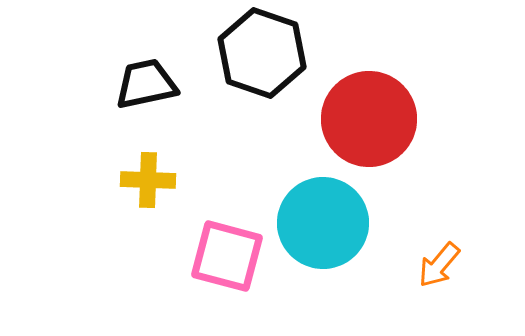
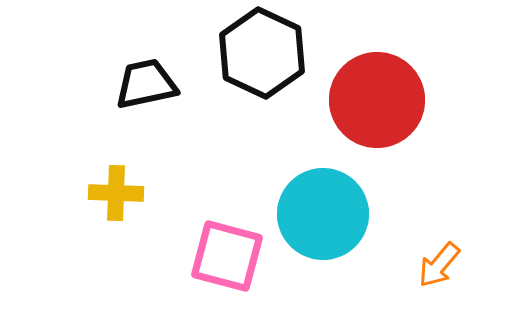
black hexagon: rotated 6 degrees clockwise
red circle: moved 8 px right, 19 px up
yellow cross: moved 32 px left, 13 px down
cyan circle: moved 9 px up
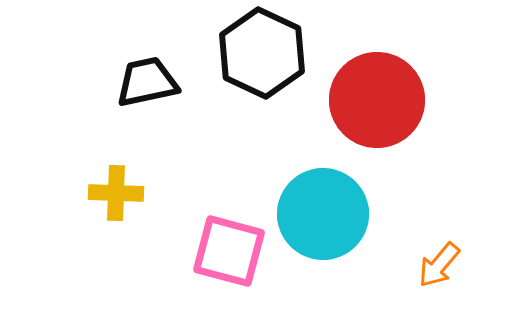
black trapezoid: moved 1 px right, 2 px up
pink square: moved 2 px right, 5 px up
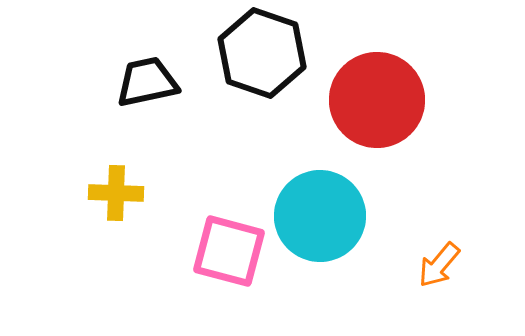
black hexagon: rotated 6 degrees counterclockwise
cyan circle: moved 3 px left, 2 px down
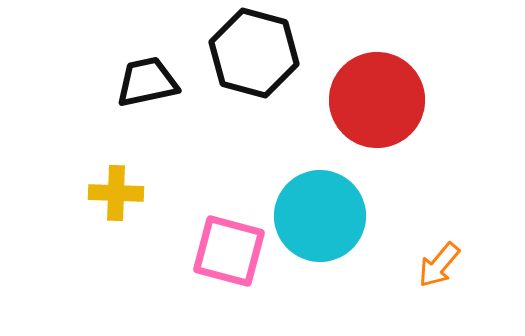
black hexagon: moved 8 px left; rotated 4 degrees counterclockwise
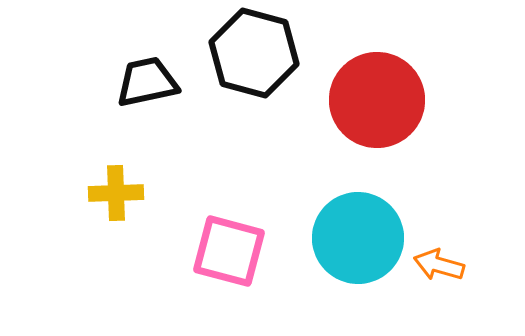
yellow cross: rotated 4 degrees counterclockwise
cyan circle: moved 38 px right, 22 px down
orange arrow: rotated 66 degrees clockwise
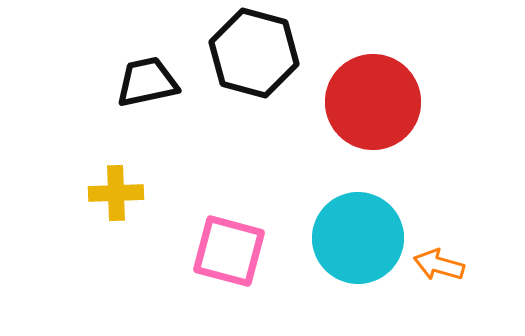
red circle: moved 4 px left, 2 px down
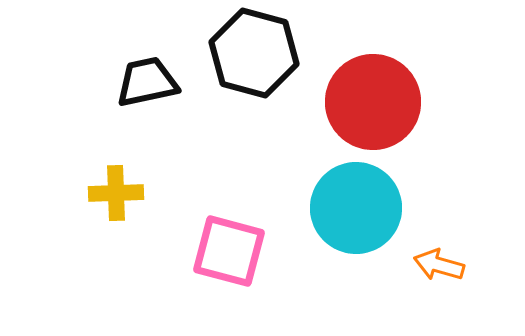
cyan circle: moved 2 px left, 30 px up
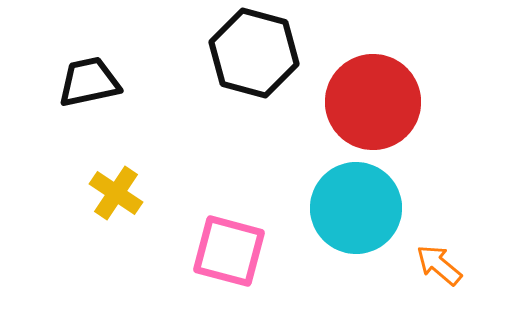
black trapezoid: moved 58 px left
yellow cross: rotated 36 degrees clockwise
orange arrow: rotated 24 degrees clockwise
